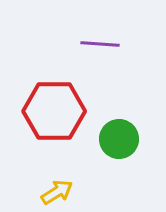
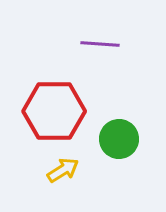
yellow arrow: moved 6 px right, 22 px up
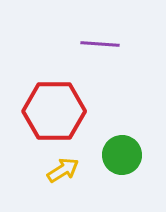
green circle: moved 3 px right, 16 px down
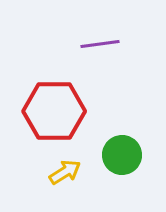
purple line: rotated 12 degrees counterclockwise
yellow arrow: moved 2 px right, 2 px down
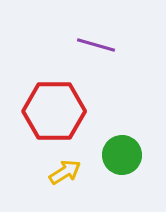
purple line: moved 4 px left, 1 px down; rotated 24 degrees clockwise
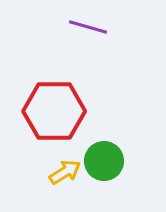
purple line: moved 8 px left, 18 px up
green circle: moved 18 px left, 6 px down
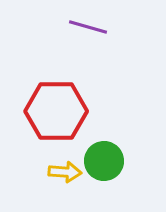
red hexagon: moved 2 px right
yellow arrow: rotated 36 degrees clockwise
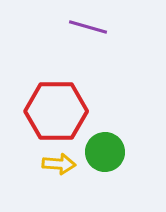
green circle: moved 1 px right, 9 px up
yellow arrow: moved 6 px left, 8 px up
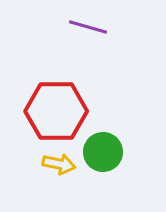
green circle: moved 2 px left
yellow arrow: rotated 8 degrees clockwise
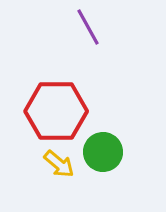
purple line: rotated 45 degrees clockwise
yellow arrow: rotated 28 degrees clockwise
